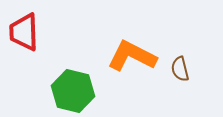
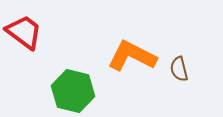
red trapezoid: rotated 129 degrees clockwise
brown semicircle: moved 1 px left
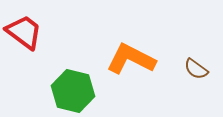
orange L-shape: moved 1 px left, 3 px down
brown semicircle: moved 17 px right; rotated 40 degrees counterclockwise
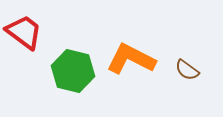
brown semicircle: moved 9 px left, 1 px down
green hexagon: moved 20 px up
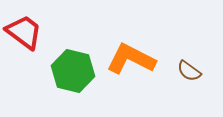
brown semicircle: moved 2 px right, 1 px down
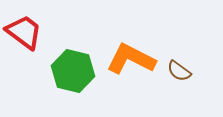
brown semicircle: moved 10 px left
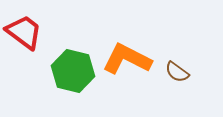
orange L-shape: moved 4 px left
brown semicircle: moved 2 px left, 1 px down
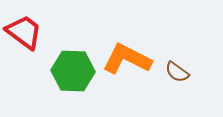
green hexagon: rotated 12 degrees counterclockwise
